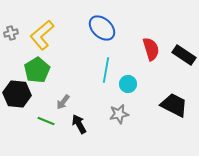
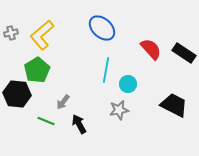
red semicircle: rotated 25 degrees counterclockwise
black rectangle: moved 2 px up
gray star: moved 4 px up
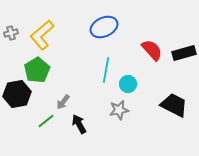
blue ellipse: moved 2 px right, 1 px up; rotated 68 degrees counterclockwise
red semicircle: moved 1 px right, 1 px down
black rectangle: rotated 50 degrees counterclockwise
black hexagon: rotated 16 degrees counterclockwise
green line: rotated 60 degrees counterclockwise
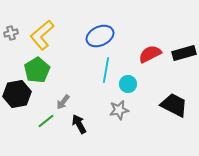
blue ellipse: moved 4 px left, 9 px down
red semicircle: moved 2 px left, 4 px down; rotated 75 degrees counterclockwise
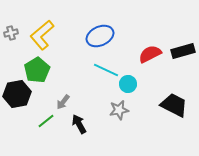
black rectangle: moved 1 px left, 2 px up
cyan line: rotated 75 degrees counterclockwise
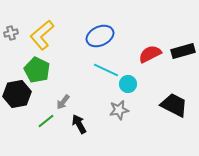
green pentagon: rotated 15 degrees counterclockwise
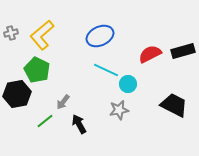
green line: moved 1 px left
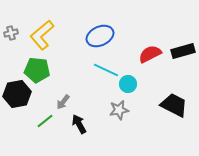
green pentagon: rotated 20 degrees counterclockwise
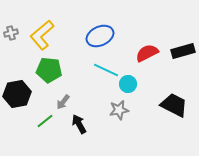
red semicircle: moved 3 px left, 1 px up
green pentagon: moved 12 px right
